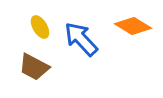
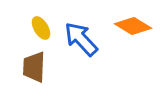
yellow ellipse: moved 1 px right, 1 px down
brown trapezoid: rotated 64 degrees clockwise
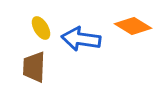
blue arrow: rotated 39 degrees counterclockwise
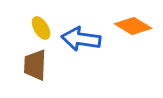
brown trapezoid: moved 1 px right, 2 px up
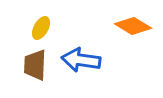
yellow ellipse: rotated 60 degrees clockwise
blue arrow: moved 21 px down
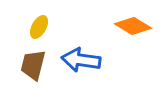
yellow ellipse: moved 2 px left, 1 px up
brown trapezoid: moved 2 px left; rotated 12 degrees clockwise
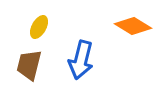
blue arrow: rotated 84 degrees counterclockwise
brown trapezoid: moved 4 px left
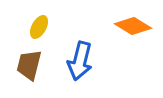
blue arrow: moved 1 px left, 1 px down
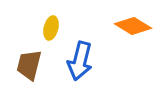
yellow ellipse: moved 12 px right, 1 px down; rotated 15 degrees counterclockwise
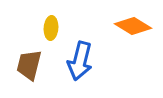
yellow ellipse: rotated 10 degrees counterclockwise
